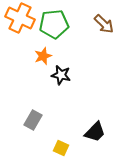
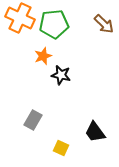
black trapezoid: rotated 100 degrees clockwise
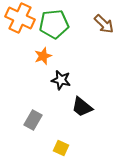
black star: moved 5 px down
black trapezoid: moved 13 px left, 25 px up; rotated 15 degrees counterclockwise
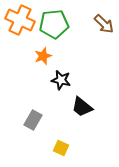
orange cross: moved 2 px down
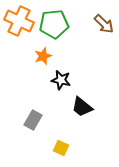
orange cross: moved 1 px left, 1 px down
